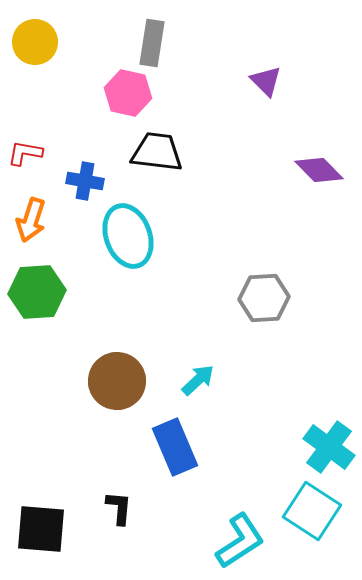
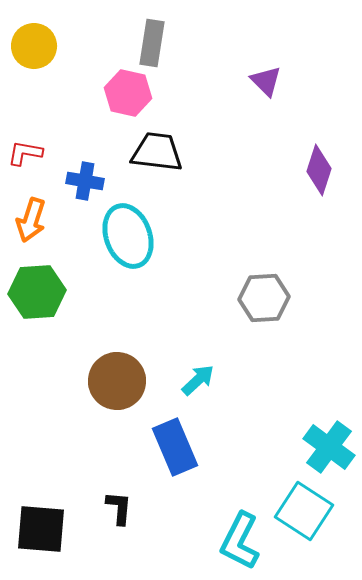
yellow circle: moved 1 px left, 4 px down
purple diamond: rotated 63 degrees clockwise
cyan square: moved 8 px left
cyan L-shape: rotated 150 degrees clockwise
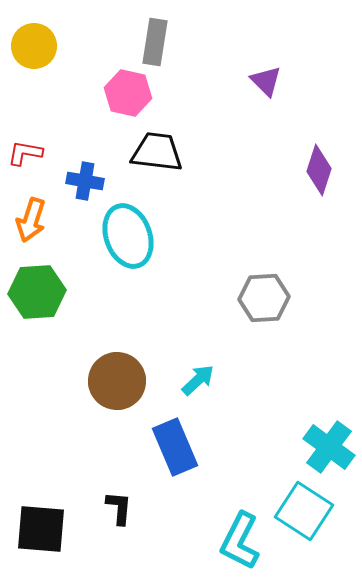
gray rectangle: moved 3 px right, 1 px up
